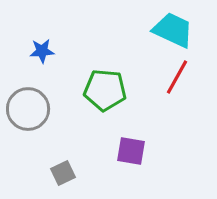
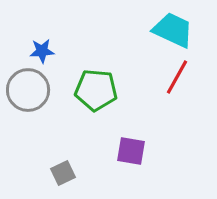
green pentagon: moved 9 px left
gray circle: moved 19 px up
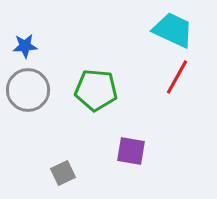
blue star: moved 17 px left, 5 px up
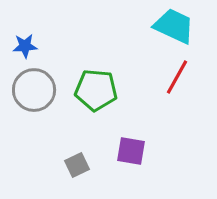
cyan trapezoid: moved 1 px right, 4 px up
gray circle: moved 6 px right
gray square: moved 14 px right, 8 px up
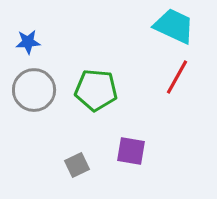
blue star: moved 3 px right, 4 px up
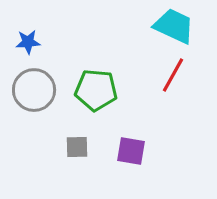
red line: moved 4 px left, 2 px up
gray square: moved 18 px up; rotated 25 degrees clockwise
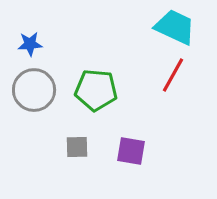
cyan trapezoid: moved 1 px right, 1 px down
blue star: moved 2 px right, 2 px down
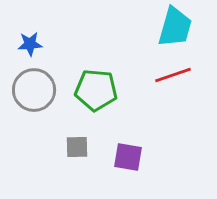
cyan trapezoid: rotated 81 degrees clockwise
red line: rotated 42 degrees clockwise
purple square: moved 3 px left, 6 px down
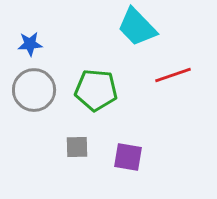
cyan trapezoid: moved 38 px left; rotated 120 degrees clockwise
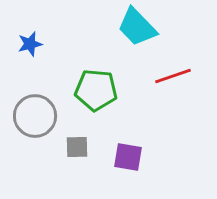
blue star: rotated 10 degrees counterclockwise
red line: moved 1 px down
gray circle: moved 1 px right, 26 px down
